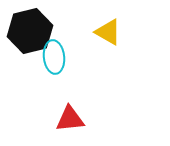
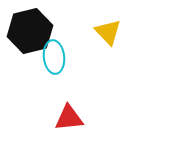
yellow triangle: rotated 16 degrees clockwise
red triangle: moved 1 px left, 1 px up
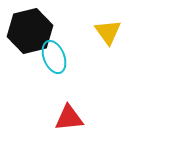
yellow triangle: rotated 8 degrees clockwise
cyan ellipse: rotated 16 degrees counterclockwise
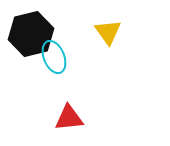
black hexagon: moved 1 px right, 3 px down
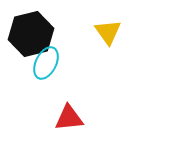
cyan ellipse: moved 8 px left, 6 px down; rotated 48 degrees clockwise
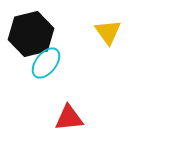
cyan ellipse: rotated 12 degrees clockwise
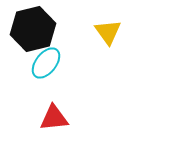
black hexagon: moved 2 px right, 5 px up
red triangle: moved 15 px left
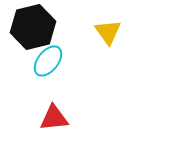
black hexagon: moved 2 px up
cyan ellipse: moved 2 px right, 2 px up
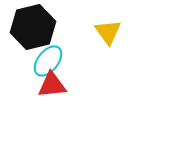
red triangle: moved 2 px left, 33 px up
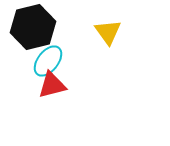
red triangle: rotated 8 degrees counterclockwise
